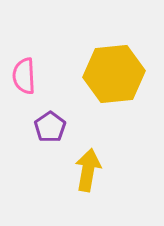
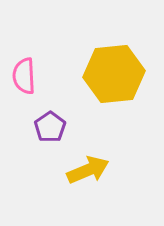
yellow arrow: rotated 57 degrees clockwise
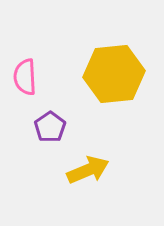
pink semicircle: moved 1 px right, 1 px down
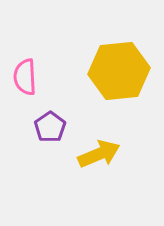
yellow hexagon: moved 5 px right, 3 px up
yellow arrow: moved 11 px right, 16 px up
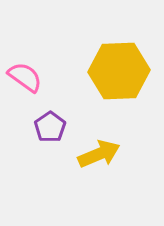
yellow hexagon: rotated 4 degrees clockwise
pink semicircle: rotated 129 degrees clockwise
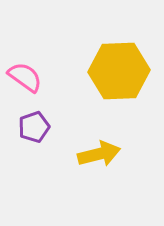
purple pentagon: moved 16 px left; rotated 16 degrees clockwise
yellow arrow: rotated 9 degrees clockwise
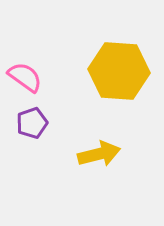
yellow hexagon: rotated 6 degrees clockwise
purple pentagon: moved 2 px left, 4 px up
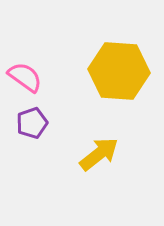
yellow arrow: rotated 24 degrees counterclockwise
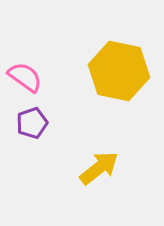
yellow hexagon: rotated 8 degrees clockwise
yellow arrow: moved 14 px down
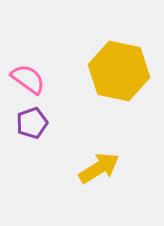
pink semicircle: moved 3 px right, 2 px down
yellow arrow: rotated 6 degrees clockwise
